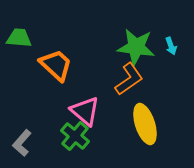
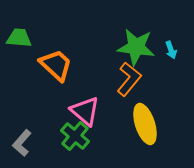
cyan arrow: moved 4 px down
orange L-shape: rotated 16 degrees counterclockwise
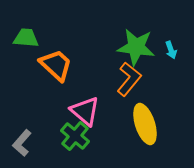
green trapezoid: moved 7 px right
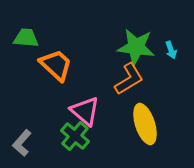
orange L-shape: rotated 20 degrees clockwise
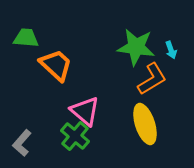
orange L-shape: moved 23 px right
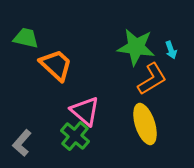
green trapezoid: rotated 8 degrees clockwise
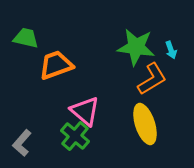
orange trapezoid: rotated 63 degrees counterclockwise
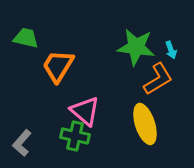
orange trapezoid: moved 2 px right, 1 px down; rotated 39 degrees counterclockwise
orange L-shape: moved 6 px right
green cross: rotated 28 degrees counterclockwise
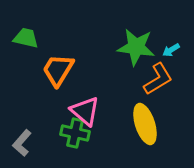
cyan arrow: rotated 78 degrees clockwise
orange trapezoid: moved 4 px down
green cross: moved 3 px up
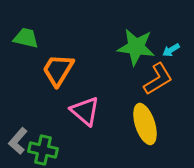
green cross: moved 32 px left, 17 px down
gray L-shape: moved 4 px left, 2 px up
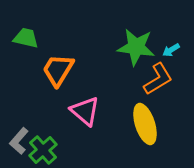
gray L-shape: moved 1 px right
green cross: rotated 36 degrees clockwise
